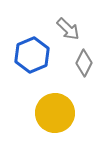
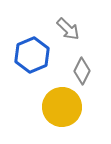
gray diamond: moved 2 px left, 8 px down
yellow circle: moved 7 px right, 6 px up
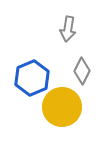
gray arrow: rotated 55 degrees clockwise
blue hexagon: moved 23 px down
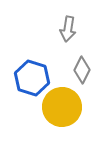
gray diamond: moved 1 px up
blue hexagon: rotated 20 degrees counterclockwise
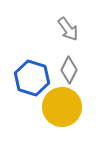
gray arrow: rotated 45 degrees counterclockwise
gray diamond: moved 13 px left
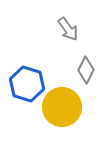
gray diamond: moved 17 px right
blue hexagon: moved 5 px left, 6 px down
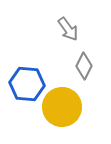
gray diamond: moved 2 px left, 4 px up
blue hexagon: rotated 12 degrees counterclockwise
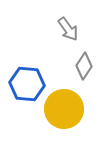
gray diamond: rotated 8 degrees clockwise
yellow circle: moved 2 px right, 2 px down
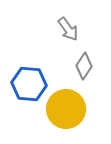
blue hexagon: moved 2 px right
yellow circle: moved 2 px right
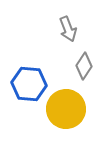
gray arrow: rotated 15 degrees clockwise
